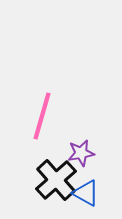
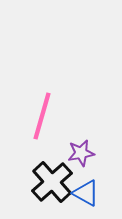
black cross: moved 4 px left, 2 px down
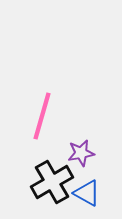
black cross: rotated 12 degrees clockwise
blue triangle: moved 1 px right
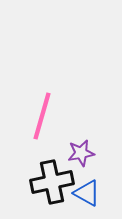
black cross: rotated 18 degrees clockwise
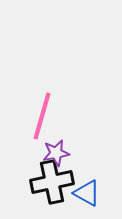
purple star: moved 25 px left
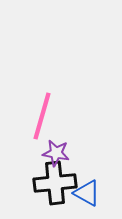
purple star: rotated 20 degrees clockwise
black cross: moved 3 px right, 1 px down; rotated 6 degrees clockwise
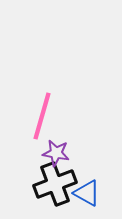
black cross: moved 1 px down; rotated 15 degrees counterclockwise
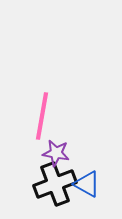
pink line: rotated 6 degrees counterclockwise
blue triangle: moved 9 px up
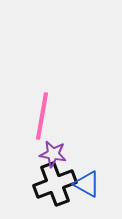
purple star: moved 3 px left, 1 px down
